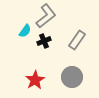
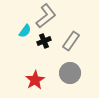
gray rectangle: moved 6 px left, 1 px down
gray circle: moved 2 px left, 4 px up
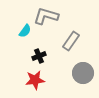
gray L-shape: rotated 125 degrees counterclockwise
black cross: moved 5 px left, 15 px down
gray circle: moved 13 px right
red star: rotated 24 degrees clockwise
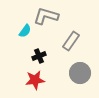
gray circle: moved 3 px left
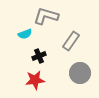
cyan semicircle: moved 3 px down; rotated 32 degrees clockwise
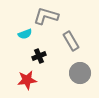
gray rectangle: rotated 66 degrees counterclockwise
red star: moved 8 px left
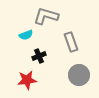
cyan semicircle: moved 1 px right, 1 px down
gray rectangle: moved 1 px down; rotated 12 degrees clockwise
gray circle: moved 1 px left, 2 px down
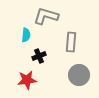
cyan semicircle: rotated 64 degrees counterclockwise
gray rectangle: rotated 24 degrees clockwise
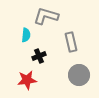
gray rectangle: rotated 18 degrees counterclockwise
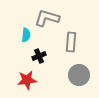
gray L-shape: moved 1 px right, 2 px down
gray rectangle: rotated 18 degrees clockwise
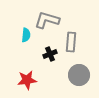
gray L-shape: moved 2 px down
black cross: moved 11 px right, 2 px up
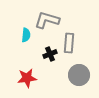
gray rectangle: moved 2 px left, 1 px down
red star: moved 2 px up
